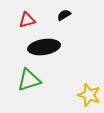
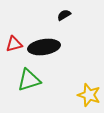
red triangle: moved 13 px left, 24 px down
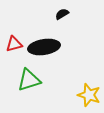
black semicircle: moved 2 px left, 1 px up
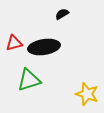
red triangle: moved 1 px up
yellow star: moved 2 px left, 1 px up
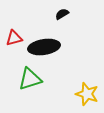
red triangle: moved 5 px up
green triangle: moved 1 px right, 1 px up
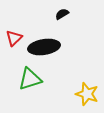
red triangle: rotated 30 degrees counterclockwise
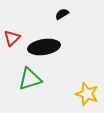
red triangle: moved 2 px left
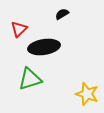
red triangle: moved 7 px right, 9 px up
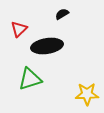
black ellipse: moved 3 px right, 1 px up
yellow star: rotated 20 degrees counterclockwise
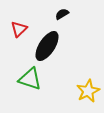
black ellipse: rotated 48 degrees counterclockwise
green triangle: rotated 35 degrees clockwise
yellow star: moved 1 px right, 3 px up; rotated 25 degrees counterclockwise
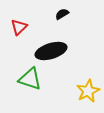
red triangle: moved 2 px up
black ellipse: moved 4 px right, 5 px down; rotated 40 degrees clockwise
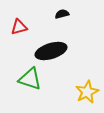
black semicircle: rotated 16 degrees clockwise
red triangle: rotated 30 degrees clockwise
yellow star: moved 1 px left, 1 px down
